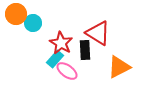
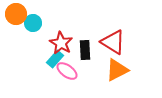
red triangle: moved 15 px right, 9 px down
orange triangle: moved 2 px left, 3 px down
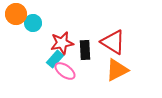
red star: moved 1 px right; rotated 30 degrees clockwise
pink ellipse: moved 2 px left
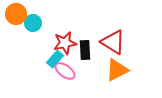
red star: moved 3 px right
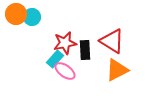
cyan circle: moved 1 px left, 6 px up
red triangle: moved 1 px left, 1 px up
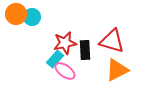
red triangle: rotated 16 degrees counterclockwise
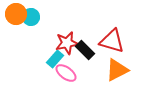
cyan circle: moved 1 px left
red star: moved 2 px right
black rectangle: rotated 42 degrees counterclockwise
pink ellipse: moved 1 px right, 2 px down
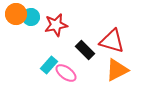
red star: moved 11 px left, 18 px up
cyan rectangle: moved 6 px left, 6 px down
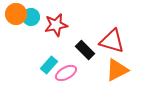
pink ellipse: rotated 65 degrees counterclockwise
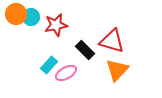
orange triangle: rotated 20 degrees counterclockwise
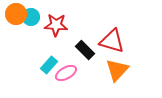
red star: rotated 15 degrees clockwise
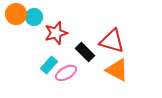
cyan circle: moved 3 px right
red star: moved 8 px down; rotated 20 degrees counterclockwise
black rectangle: moved 2 px down
orange triangle: rotated 45 degrees counterclockwise
